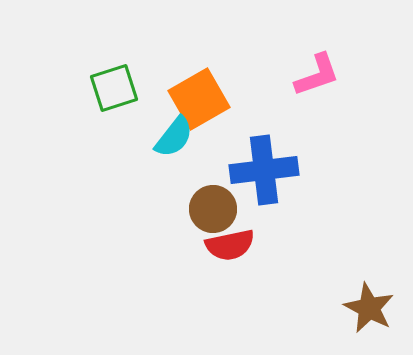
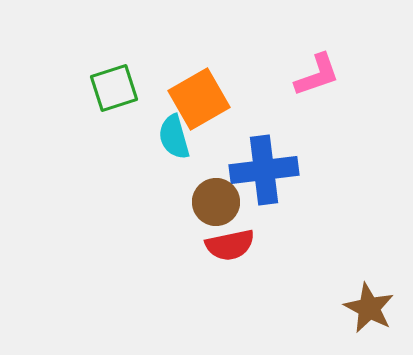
cyan semicircle: rotated 126 degrees clockwise
brown circle: moved 3 px right, 7 px up
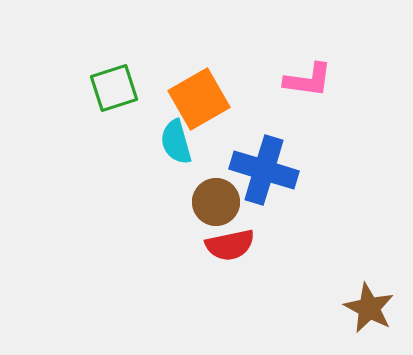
pink L-shape: moved 9 px left, 5 px down; rotated 27 degrees clockwise
cyan semicircle: moved 2 px right, 5 px down
blue cross: rotated 24 degrees clockwise
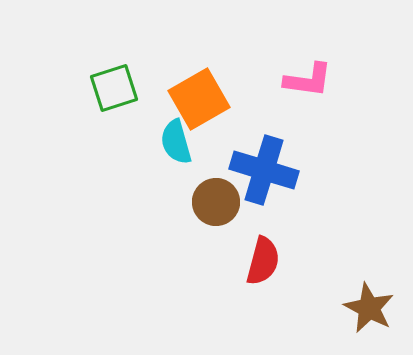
red semicircle: moved 33 px right, 16 px down; rotated 63 degrees counterclockwise
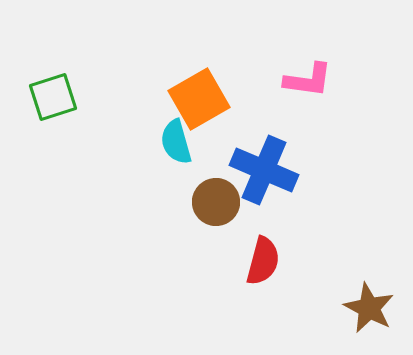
green square: moved 61 px left, 9 px down
blue cross: rotated 6 degrees clockwise
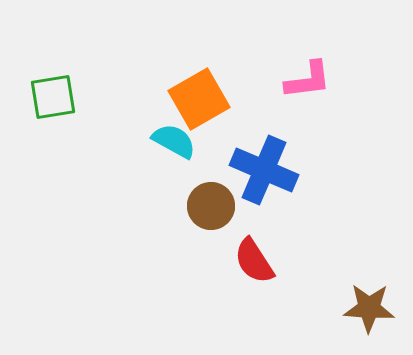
pink L-shape: rotated 15 degrees counterclockwise
green square: rotated 9 degrees clockwise
cyan semicircle: moved 2 px left, 1 px up; rotated 135 degrees clockwise
brown circle: moved 5 px left, 4 px down
red semicircle: moved 9 px left; rotated 132 degrees clockwise
brown star: rotated 24 degrees counterclockwise
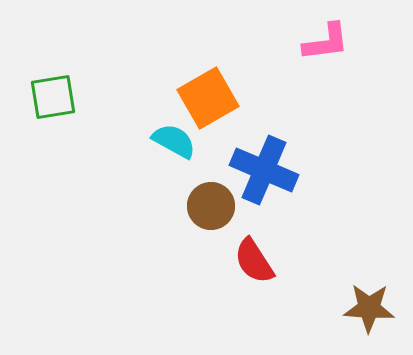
pink L-shape: moved 18 px right, 38 px up
orange square: moved 9 px right, 1 px up
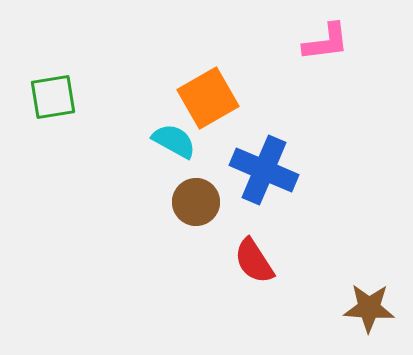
brown circle: moved 15 px left, 4 px up
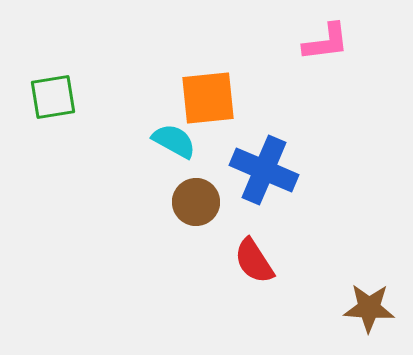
orange square: rotated 24 degrees clockwise
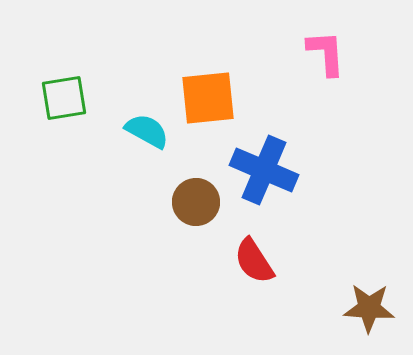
pink L-shape: moved 11 px down; rotated 87 degrees counterclockwise
green square: moved 11 px right, 1 px down
cyan semicircle: moved 27 px left, 10 px up
